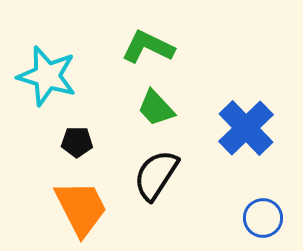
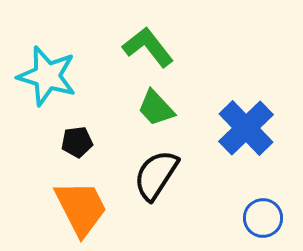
green L-shape: rotated 26 degrees clockwise
black pentagon: rotated 8 degrees counterclockwise
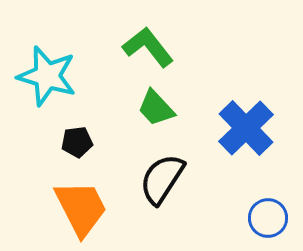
black semicircle: moved 6 px right, 4 px down
blue circle: moved 5 px right
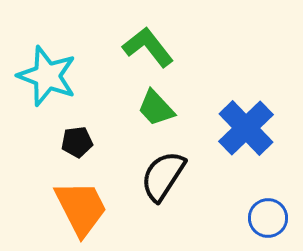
cyan star: rotated 4 degrees clockwise
black semicircle: moved 1 px right, 3 px up
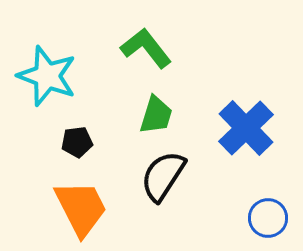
green L-shape: moved 2 px left, 1 px down
green trapezoid: moved 7 px down; rotated 120 degrees counterclockwise
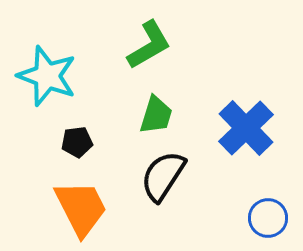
green L-shape: moved 3 px right, 3 px up; rotated 98 degrees clockwise
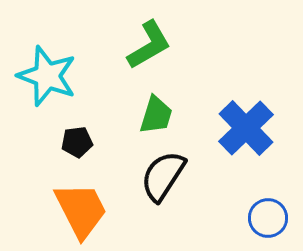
orange trapezoid: moved 2 px down
